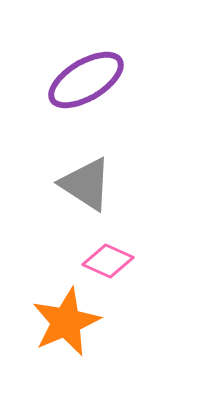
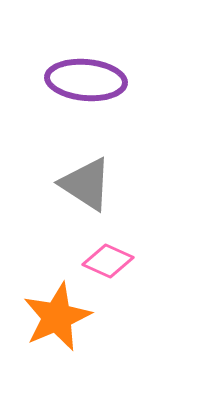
purple ellipse: rotated 36 degrees clockwise
orange star: moved 9 px left, 5 px up
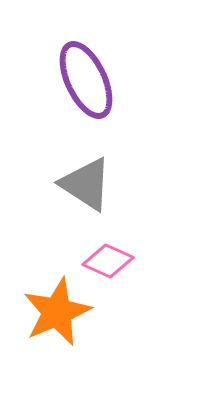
purple ellipse: rotated 60 degrees clockwise
orange star: moved 5 px up
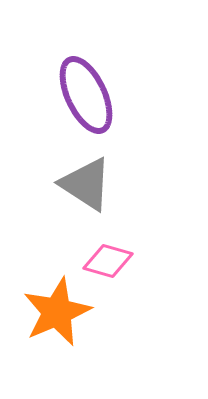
purple ellipse: moved 15 px down
pink diamond: rotated 9 degrees counterclockwise
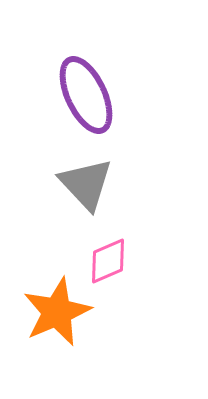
gray triangle: rotated 14 degrees clockwise
pink diamond: rotated 39 degrees counterclockwise
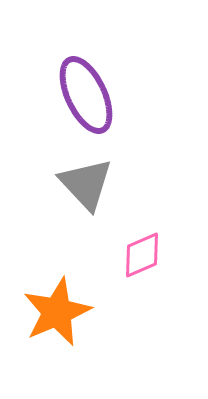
pink diamond: moved 34 px right, 6 px up
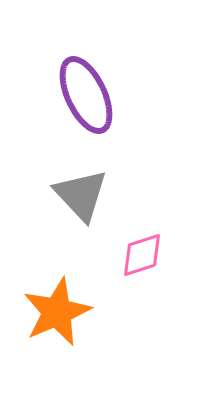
gray triangle: moved 5 px left, 11 px down
pink diamond: rotated 6 degrees clockwise
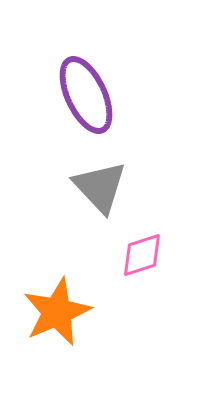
gray triangle: moved 19 px right, 8 px up
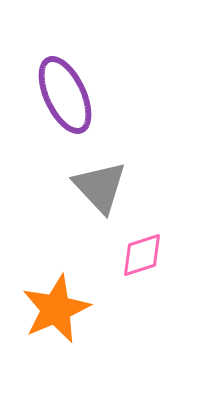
purple ellipse: moved 21 px left
orange star: moved 1 px left, 3 px up
